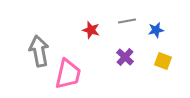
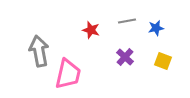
blue star: moved 2 px up
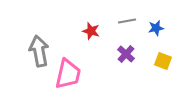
red star: moved 1 px down
purple cross: moved 1 px right, 3 px up
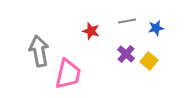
yellow square: moved 14 px left; rotated 18 degrees clockwise
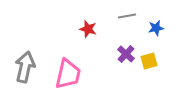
gray line: moved 5 px up
red star: moved 3 px left, 2 px up
gray arrow: moved 14 px left, 16 px down; rotated 24 degrees clockwise
yellow square: rotated 36 degrees clockwise
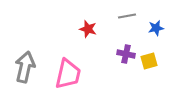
purple cross: rotated 30 degrees counterclockwise
